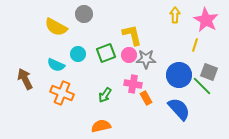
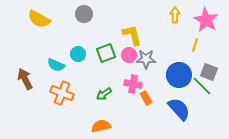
yellow semicircle: moved 17 px left, 8 px up
green arrow: moved 1 px left, 1 px up; rotated 21 degrees clockwise
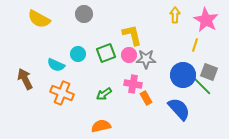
blue circle: moved 4 px right
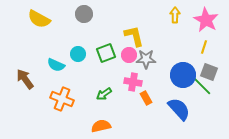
yellow L-shape: moved 2 px right, 1 px down
yellow line: moved 9 px right, 2 px down
brown arrow: rotated 10 degrees counterclockwise
pink cross: moved 2 px up
orange cross: moved 6 px down
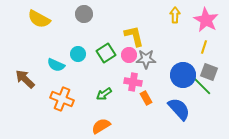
green square: rotated 12 degrees counterclockwise
brown arrow: rotated 10 degrees counterclockwise
orange semicircle: rotated 18 degrees counterclockwise
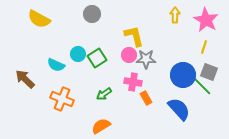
gray circle: moved 8 px right
green square: moved 9 px left, 5 px down
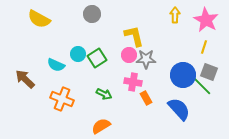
green arrow: rotated 119 degrees counterclockwise
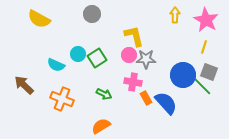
brown arrow: moved 1 px left, 6 px down
blue semicircle: moved 13 px left, 6 px up
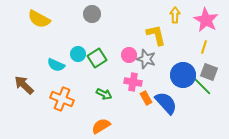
yellow L-shape: moved 22 px right, 1 px up
gray star: rotated 18 degrees clockwise
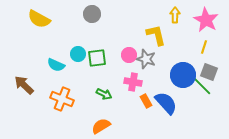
green square: rotated 24 degrees clockwise
orange rectangle: moved 3 px down
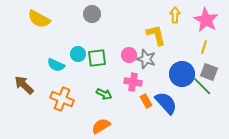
blue circle: moved 1 px left, 1 px up
